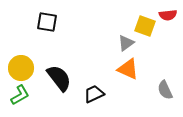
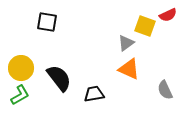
red semicircle: rotated 18 degrees counterclockwise
orange triangle: moved 1 px right
black trapezoid: rotated 15 degrees clockwise
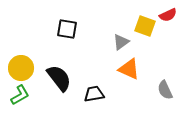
black square: moved 20 px right, 7 px down
gray triangle: moved 5 px left, 1 px up
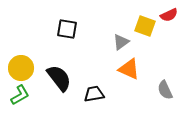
red semicircle: moved 1 px right
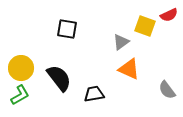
gray semicircle: moved 2 px right; rotated 12 degrees counterclockwise
